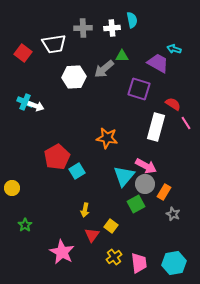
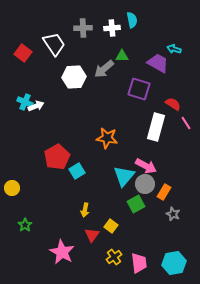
white trapezoid: rotated 115 degrees counterclockwise
white arrow: rotated 42 degrees counterclockwise
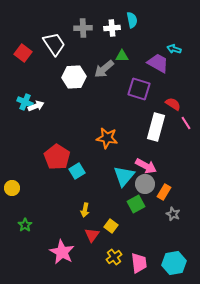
red pentagon: rotated 10 degrees counterclockwise
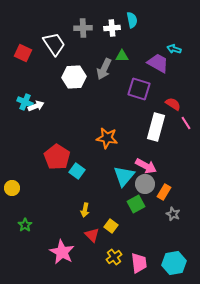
red square: rotated 12 degrees counterclockwise
gray arrow: rotated 25 degrees counterclockwise
cyan square: rotated 21 degrees counterclockwise
red triangle: rotated 21 degrees counterclockwise
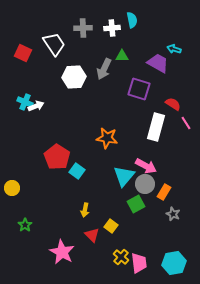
yellow cross: moved 7 px right; rotated 14 degrees counterclockwise
